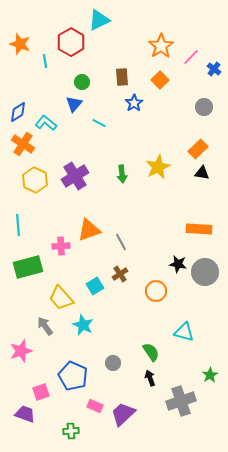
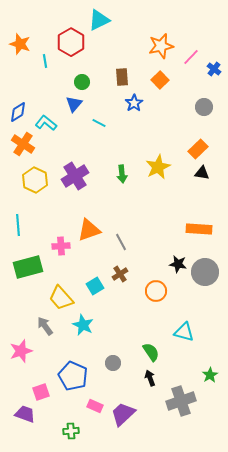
orange star at (161, 46): rotated 20 degrees clockwise
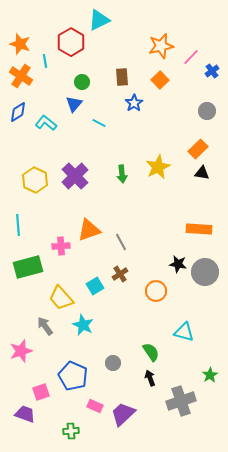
blue cross at (214, 69): moved 2 px left, 2 px down; rotated 16 degrees clockwise
gray circle at (204, 107): moved 3 px right, 4 px down
orange cross at (23, 144): moved 2 px left, 68 px up
purple cross at (75, 176): rotated 12 degrees counterclockwise
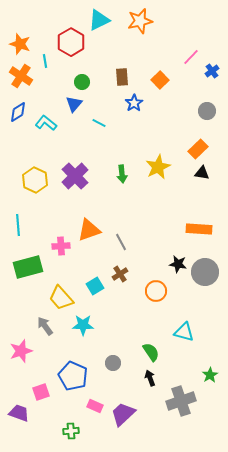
orange star at (161, 46): moved 21 px left, 25 px up
cyan star at (83, 325): rotated 25 degrees counterclockwise
purple trapezoid at (25, 414): moved 6 px left, 1 px up
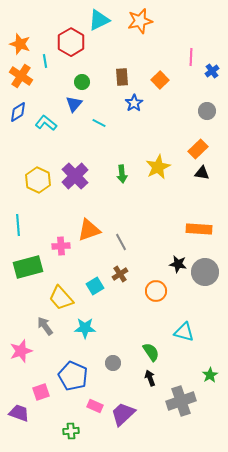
pink line at (191, 57): rotated 42 degrees counterclockwise
yellow hexagon at (35, 180): moved 3 px right
cyan star at (83, 325): moved 2 px right, 3 px down
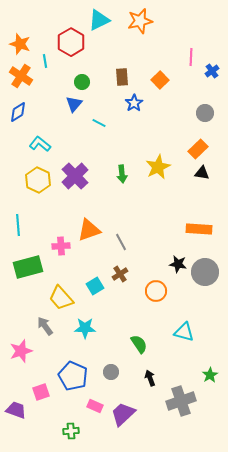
gray circle at (207, 111): moved 2 px left, 2 px down
cyan L-shape at (46, 123): moved 6 px left, 21 px down
green semicircle at (151, 352): moved 12 px left, 8 px up
gray circle at (113, 363): moved 2 px left, 9 px down
purple trapezoid at (19, 413): moved 3 px left, 3 px up
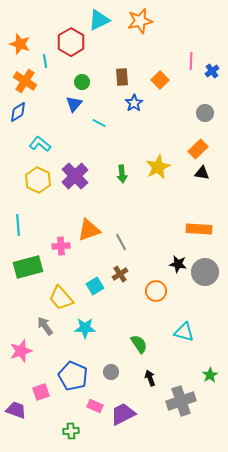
pink line at (191, 57): moved 4 px down
orange cross at (21, 76): moved 4 px right, 5 px down
purple trapezoid at (123, 414): rotated 16 degrees clockwise
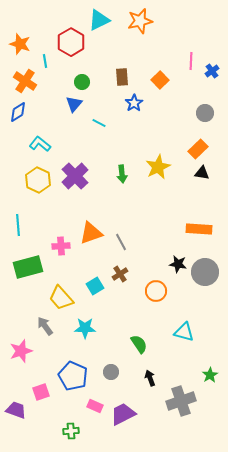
orange triangle at (89, 230): moved 2 px right, 3 px down
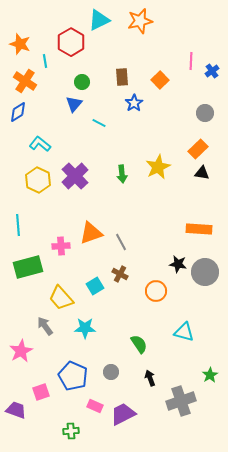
brown cross at (120, 274): rotated 28 degrees counterclockwise
pink star at (21, 351): rotated 10 degrees counterclockwise
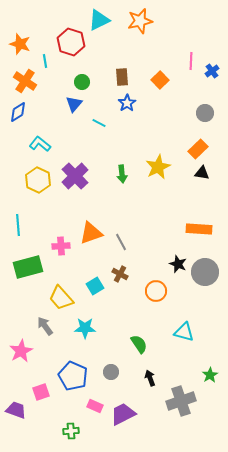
red hexagon at (71, 42): rotated 12 degrees counterclockwise
blue star at (134, 103): moved 7 px left
black star at (178, 264): rotated 12 degrees clockwise
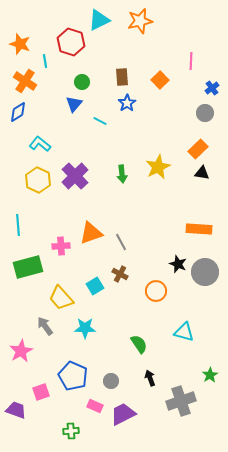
blue cross at (212, 71): moved 17 px down
cyan line at (99, 123): moved 1 px right, 2 px up
gray circle at (111, 372): moved 9 px down
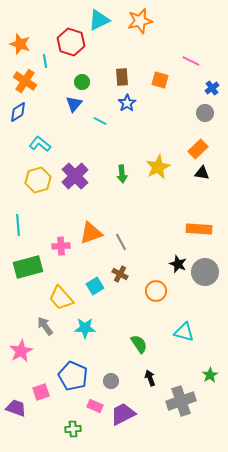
pink line at (191, 61): rotated 66 degrees counterclockwise
orange square at (160, 80): rotated 30 degrees counterclockwise
yellow hexagon at (38, 180): rotated 20 degrees clockwise
purple trapezoid at (16, 410): moved 2 px up
green cross at (71, 431): moved 2 px right, 2 px up
